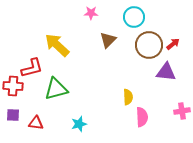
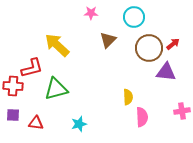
brown circle: moved 3 px down
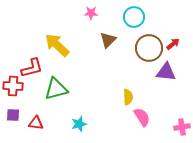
pink cross: moved 16 px down
pink semicircle: rotated 30 degrees counterclockwise
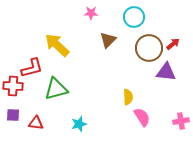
pink cross: moved 1 px left, 6 px up
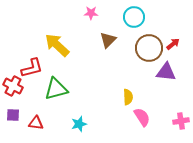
red cross: rotated 24 degrees clockwise
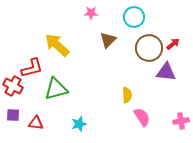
yellow semicircle: moved 1 px left, 2 px up
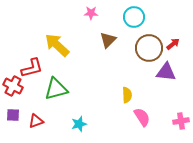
red triangle: moved 2 px up; rotated 28 degrees counterclockwise
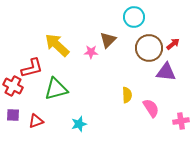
pink star: moved 39 px down
pink semicircle: moved 9 px right, 9 px up
